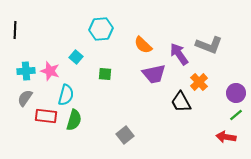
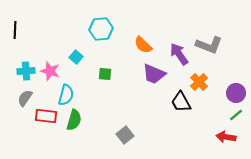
purple trapezoid: rotated 35 degrees clockwise
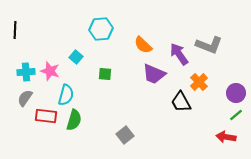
cyan cross: moved 1 px down
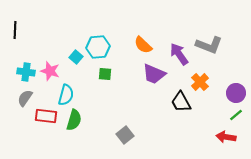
cyan hexagon: moved 3 px left, 18 px down
cyan cross: rotated 12 degrees clockwise
orange cross: moved 1 px right
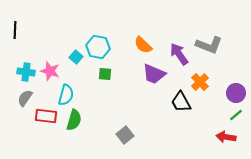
cyan hexagon: rotated 15 degrees clockwise
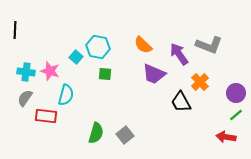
green semicircle: moved 22 px right, 13 px down
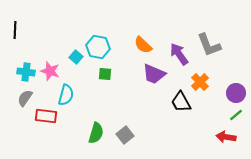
gray L-shape: rotated 48 degrees clockwise
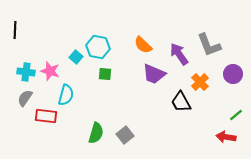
purple circle: moved 3 px left, 19 px up
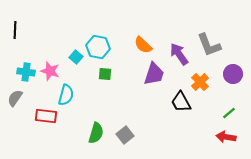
purple trapezoid: rotated 95 degrees counterclockwise
gray semicircle: moved 10 px left
green line: moved 7 px left, 2 px up
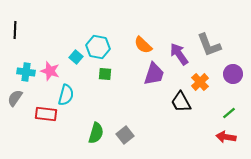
red rectangle: moved 2 px up
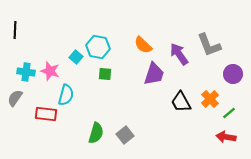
orange cross: moved 10 px right, 17 px down
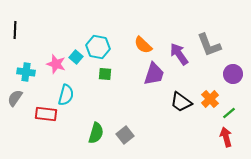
pink star: moved 6 px right, 7 px up
black trapezoid: rotated 25 degrees counterclockwise
red arrow: rotated 66 degrees clockwise
